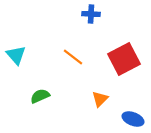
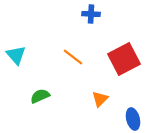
blue ellipse: rotated 55 degrees clockwise
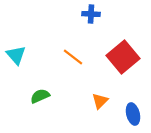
red square: moved 1 px left, 2 px up; rotated 12 degrees counterclockwise
orange triangle: moved 2 px down
blue ellipse: moved 5 px up
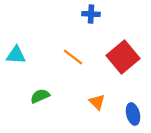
cyan triangle: rotated 45 degrees counterclockwise
orange triangle: moved 3 px left, 1 px down; rotated 30 degrees counterclockwise
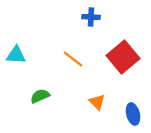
blue cross: moved 3 px down
orange line: moved 2 px down
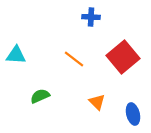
orange line: moved 1 px right
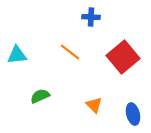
cyan triangle: moved 1 px right; rotated 10 degrees counterclockwise
orange line: moved 4 px left, 7 px up
orange triangle: moved 3 px left, 3 px down
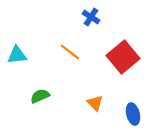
blue cross: rotated 30 degrees clockwise
orange triangle: moved 1 px right, 2 px up
